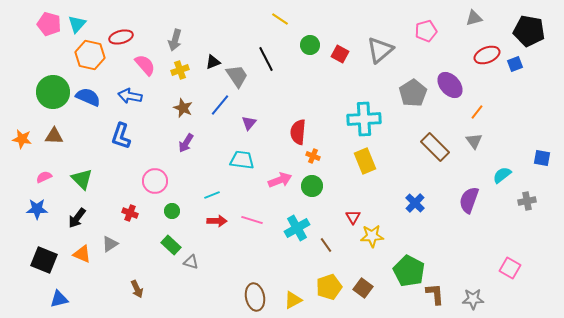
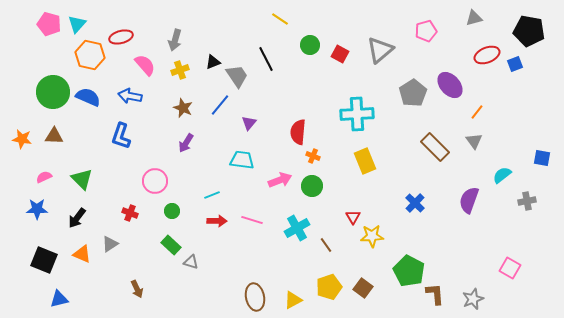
cyan cross at (364, 119): moved 7 px left, 5 px up
gray star at (473, 299): rotated 20 degrees counterclockwise
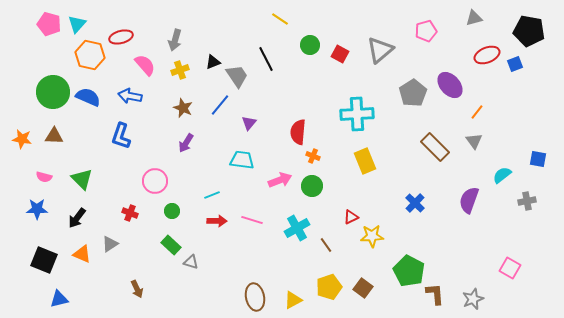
blue square at (542, 158): moved 4 px left, 1 px down
pink semicircle at (44, 177): rotated 140 degrees counterclockwise
red triangle at (353, 217): moved 2 px left; rotated 35 degrees clockwise
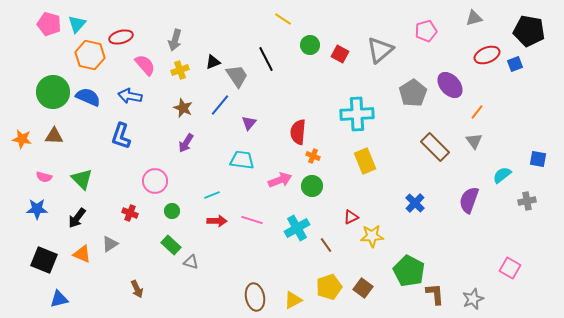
yellow line at (280, 19): moved 3 px right
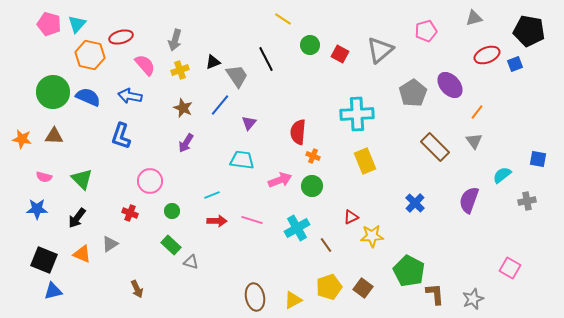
pink circle at (155, 181): moved 5 px left
blue triangle at (59, 299): moved 6 px left, 8 px up
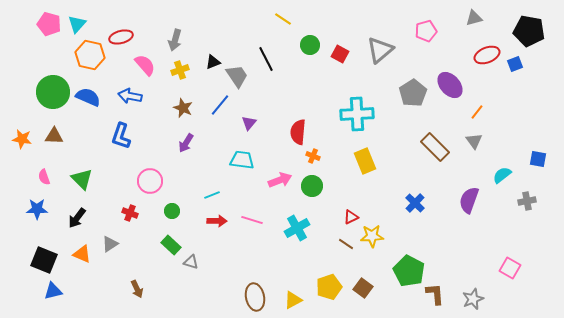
pink semicircle at (44, 177): rotated 56 degrees clockwise
brown line at (326, 245): moved 20 px right, 1 px up; rotated 21 degrees counterclockwise
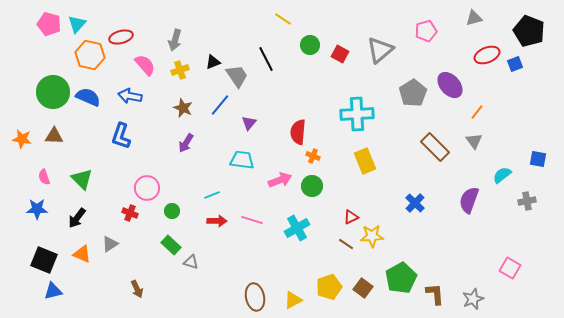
black pentagon at (529, 31): rotated 12 degrees clockwise
pink circle at (150, 181): moved 3 px left, 7 px down
green pentagon at (409, 271): moved 8 px left, 7 px down; rotated 16 degrees clockwise
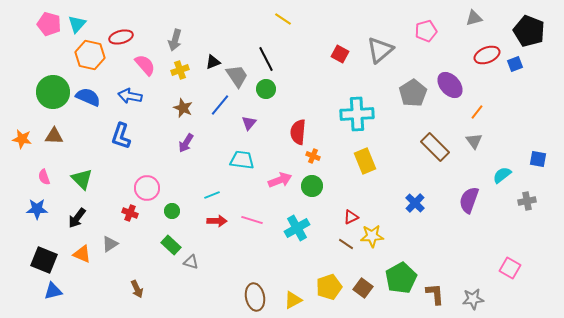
green circle at (310, 45): moved 44 px left, 44 px down
gray star at (473, 299): rotated 15 degrees clockwise
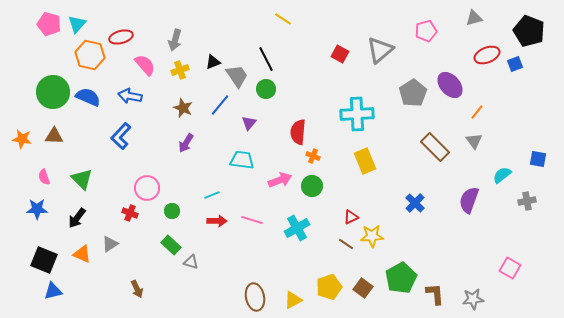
blue L-shape at (121, 136): rotated 24 degrees clockwise
